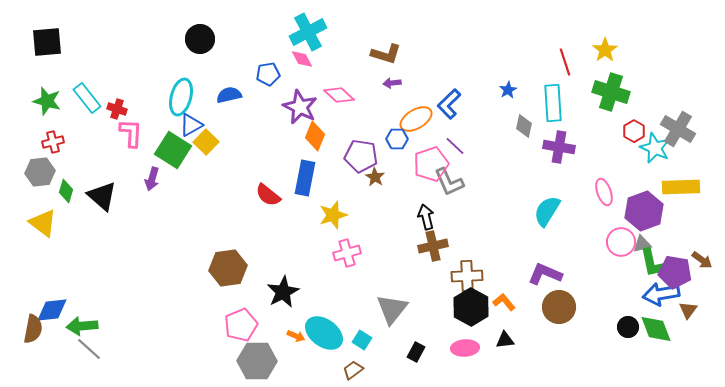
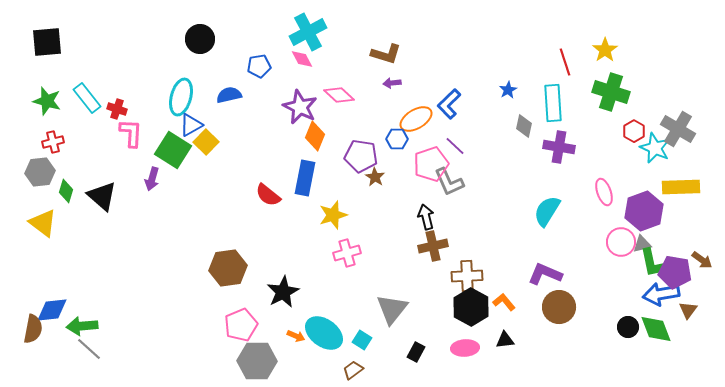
blue pentagon at (268, 74): moved 9 px left, 8 px up
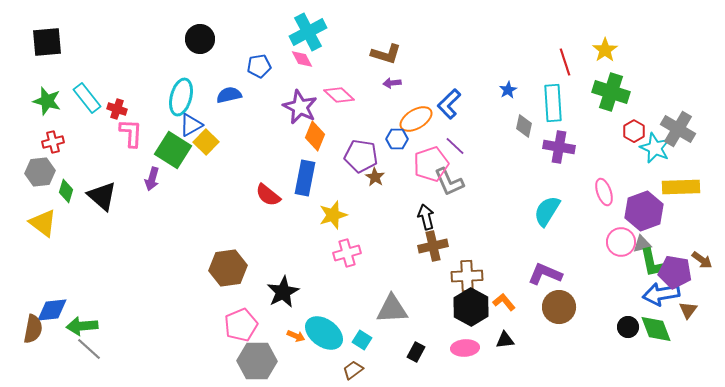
gray triangle at (392, 309): rotated 48 degrees clockwise
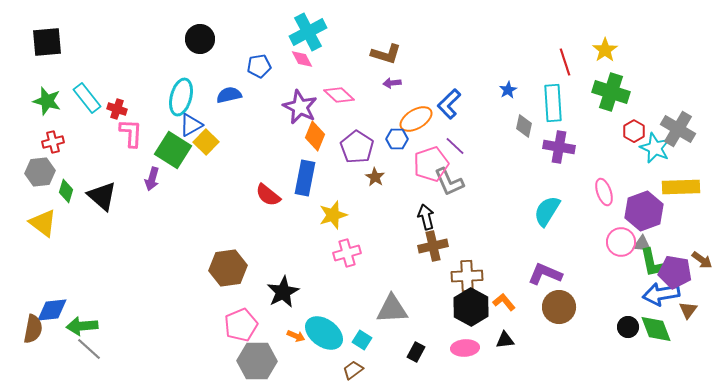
purple pentagon at (361, 156): moved 4 px left, 9 px up; rotated 24 degrees clockwise
gray triangle at (642, 244): rotated 18 degrees clockwise
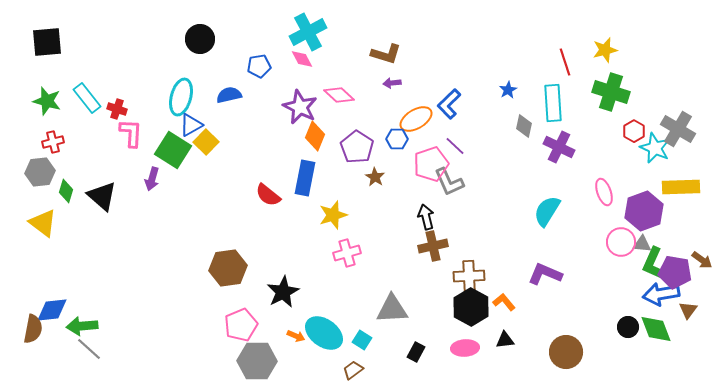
yellow star at (605, 50): rotated 20 degrees clockwise
purple cross at (559, 147): rotated 16 degrees clockwise
green L-shape at (653, 263): rotated 36 degrees clockwise
brown cross at (467, 276): moved 2 px right
brown circle at (559, 307): moved 7 px right, 45 px down
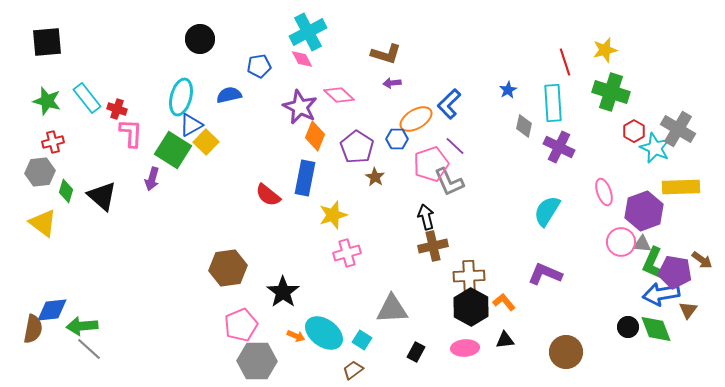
black star at (283, 292): rotated 8 degrees counterclockwise
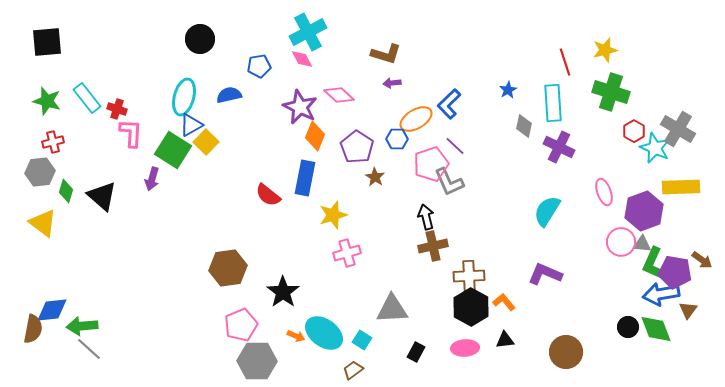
cyan ellipse at (181, 97): moved 3 px right
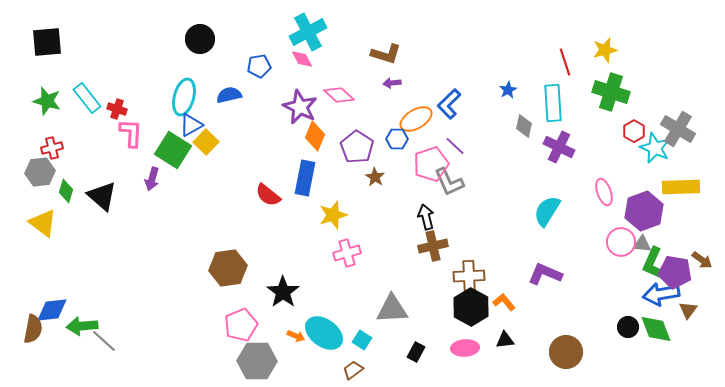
red cross at (53, 142): moved 1 px left, 6 px down
gray line at (89, 349): moved 15 px right, 8 px up
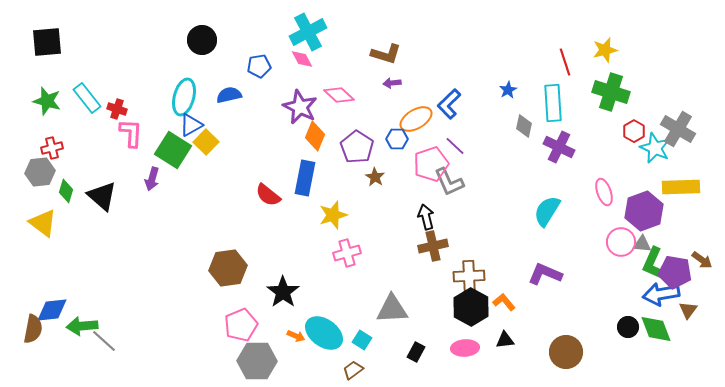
black circle at (200, 39): moved 2 px right, 1 px down
